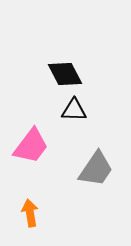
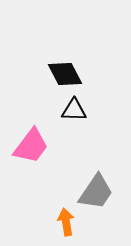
gray trapezoid: moved 23 px down
orange arrow: moved 36 px right, 9 px down
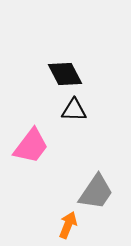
orange arrow: moved 2 px right, 3 px down; rotated 32 degrees clockwise
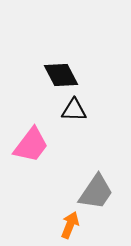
black diamond: moved 4 px left, 1 px down
pink trapezoid: moved 1 px up
orange arrow: moved 2 px right
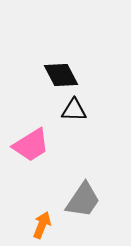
pink trapezoid: rotated 21 degrees clockwise
gray trapezoid: moved 13 px left, 8 px down
orange arrow: moved 28 px left
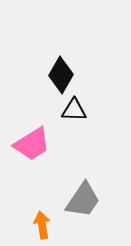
black diamond: rotated 57 degrees clockwise
pink trapezoid: moved 1 px right, 1 px up
orange arrow: rotated 32 degrees counterclockwise
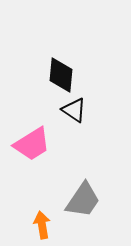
black diamond: rotated 24 degrees counterclockwise
black triangle: rotated 32 degrees clockwise
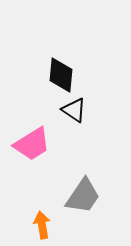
gray trapezoid: moved 4 px up
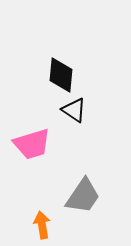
pink trapezoid: rotated 15 degrees clockwise
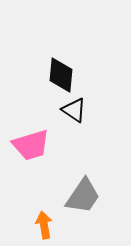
pink trapezoid: moved 1 px left, 1 px down
orange arrow: moved 2 px right
